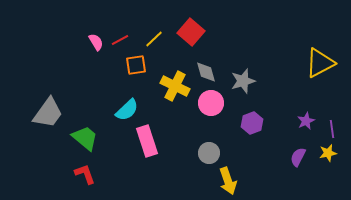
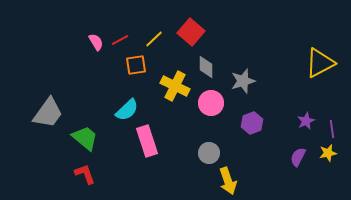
gray diamond: moved 5 px up; rotated 15 degrees clockwise
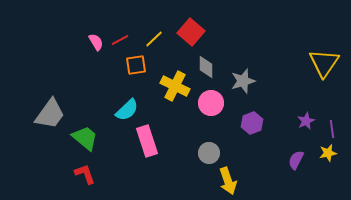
yellow triangle: moved 4 px right; rotated 28 degrees counterclockwise
gray trapezoid: moved 2 px right, 1 px down
purple semicircle: moved 2 px left, 3 px down
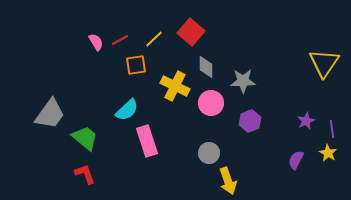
gray star: rotated 15 degrees clockwise
purple hexagon: moved 2 px left, 2 px up
yellow star: rotated 30 degrees counterclockwise
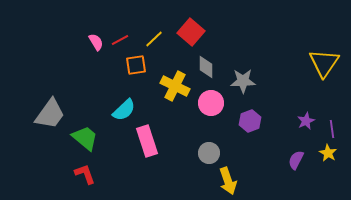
cyan semicircle: moved 3 px left
